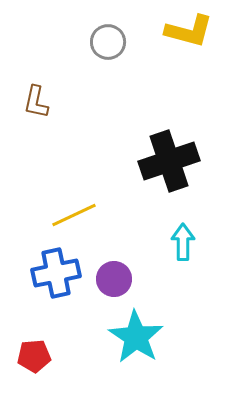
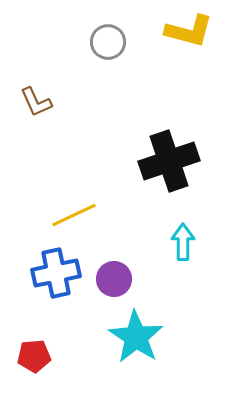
brown L-shape: rotated 36 degrees counterclockwise
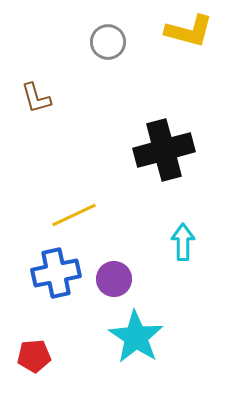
brown L-shape: moved 4 px up; rotated 8 degrees clockwise
black cross: moved 5 px left, 11 px up; rotated 4 degrees clockwise
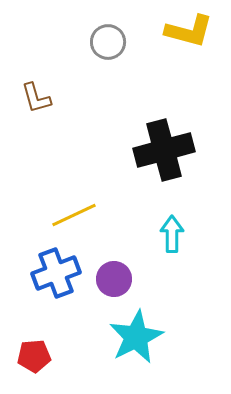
cyan arrow: moved 11 px left, 8 px up
blue cross: rotated 9 degrees counterclockwise
cyan star: rotated 12 degrees clockwise
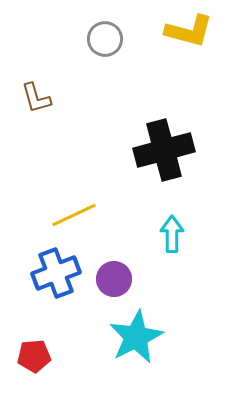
gray circle: moved 3 px left, 3 px up
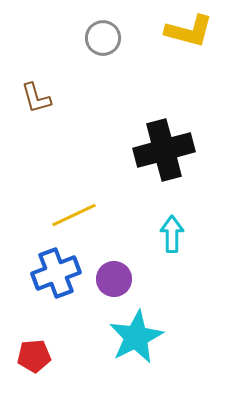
gray circle: moved 2 px left, 1 px up
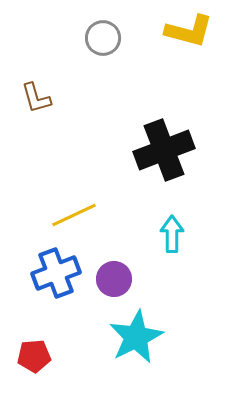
black cross: rotated 6 degrees counterclockwise
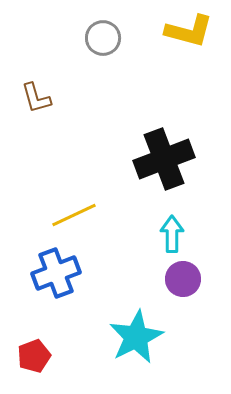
black cross: moved 9 px down
purple circle: moved 69 px right
red pentagon: rotated 16 degrees counterclockwise
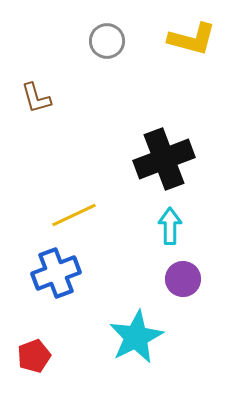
yellow L-shape: moved 3 px right, 8 px down
gray circle: moved 4 px right, 3 px down
cyan arrow: moved 2 px left, 8 px up
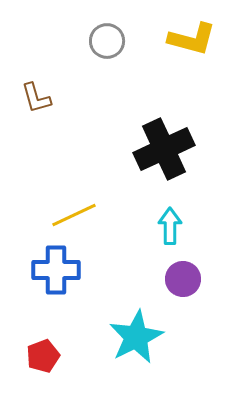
black cross: moved 10 px up; rotated 4 degrees counterclockwise
blue cross: moved 3 px up; rotated 21 degrees clockwise
red pentagon: moved 9 px right
